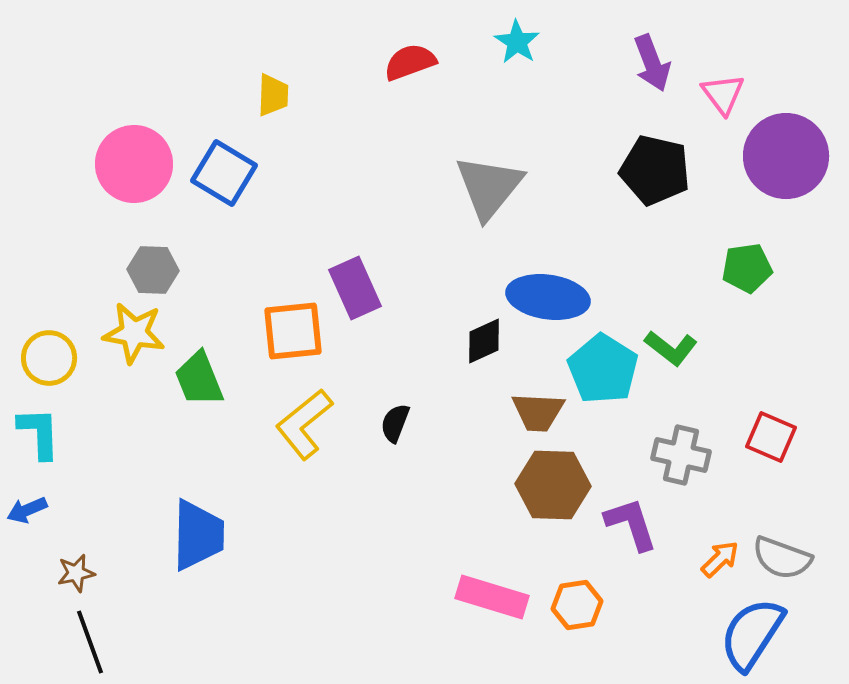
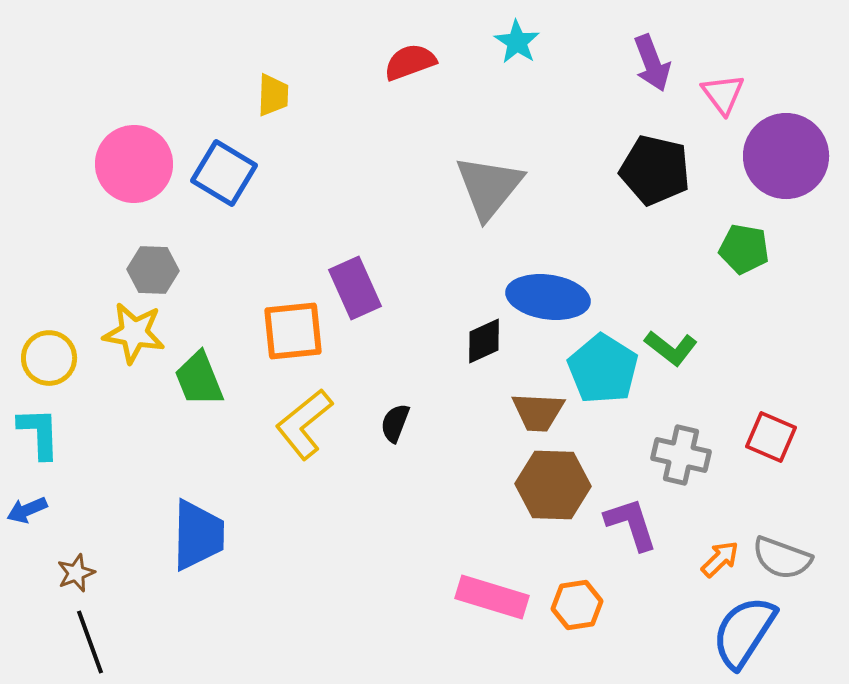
green pentagon: moved 3 px left, 19 px up; rotated 18 degrees clockwise
brown star: rotated 9 degrees counterclockwise
blue semicircle: moved 8 px left, 2 px up
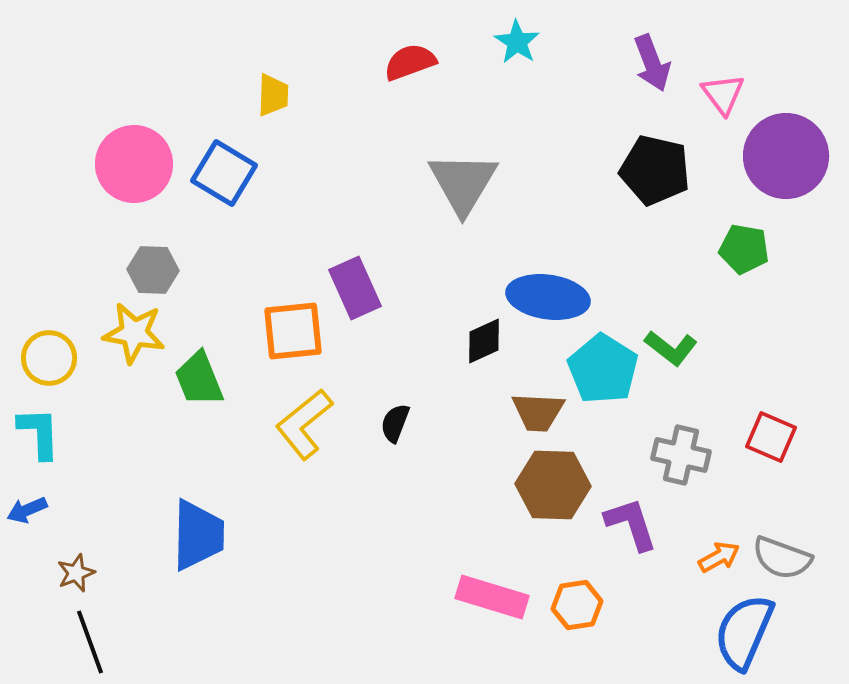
gray triangle: moved 26 px left, 4 px up; rotated 8 degrees counterclockwise
orange arrow: moved 1 px left, 2 px up; rotated 15 degrees clockwise
blue semicircle: rotated 10 degrees counterclockwise
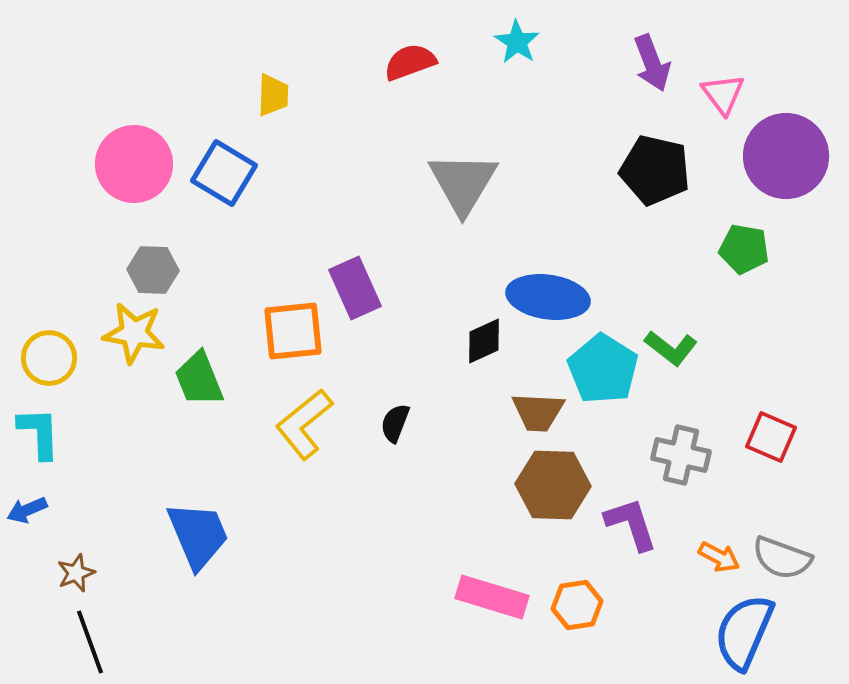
blue trapezoid: rotated 24 degrees counterclockwise
orange arrow: rotated 57 degrees clockwise
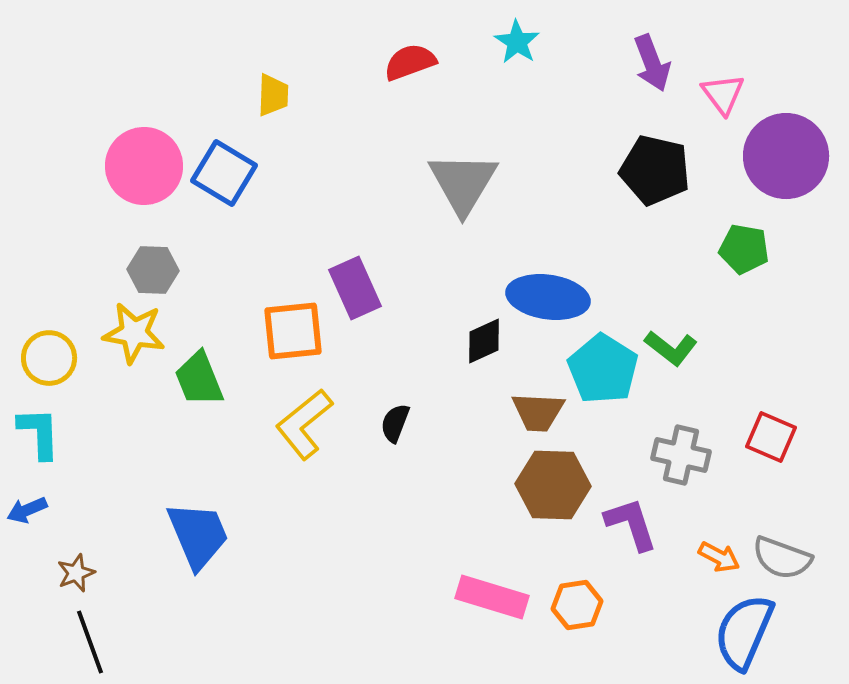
pink circle: moved 10 px right, 2 px down
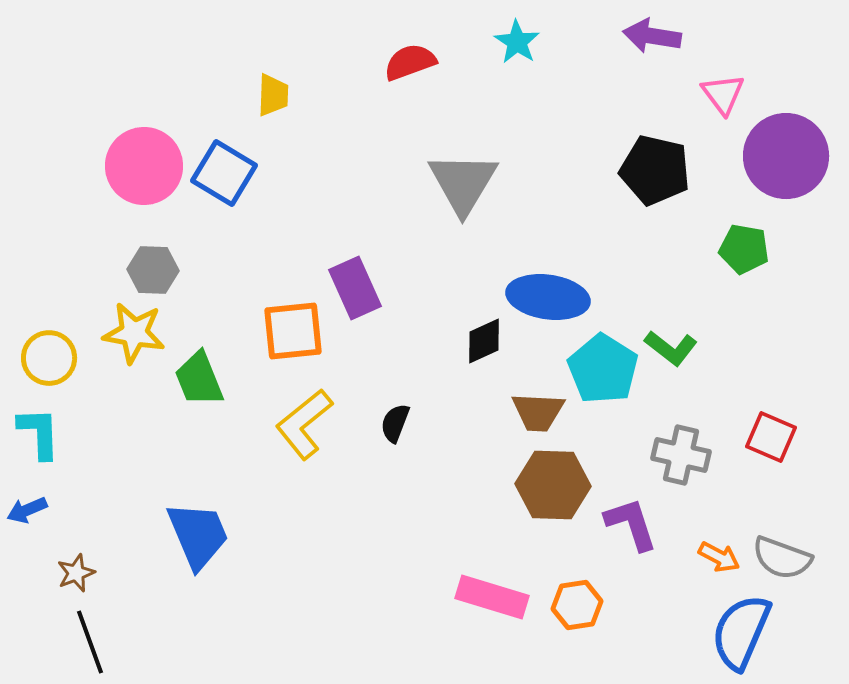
purple arrow: moved 27 px up; rotated 120 degrees clockwise
blue semicircle: moved 3 px left
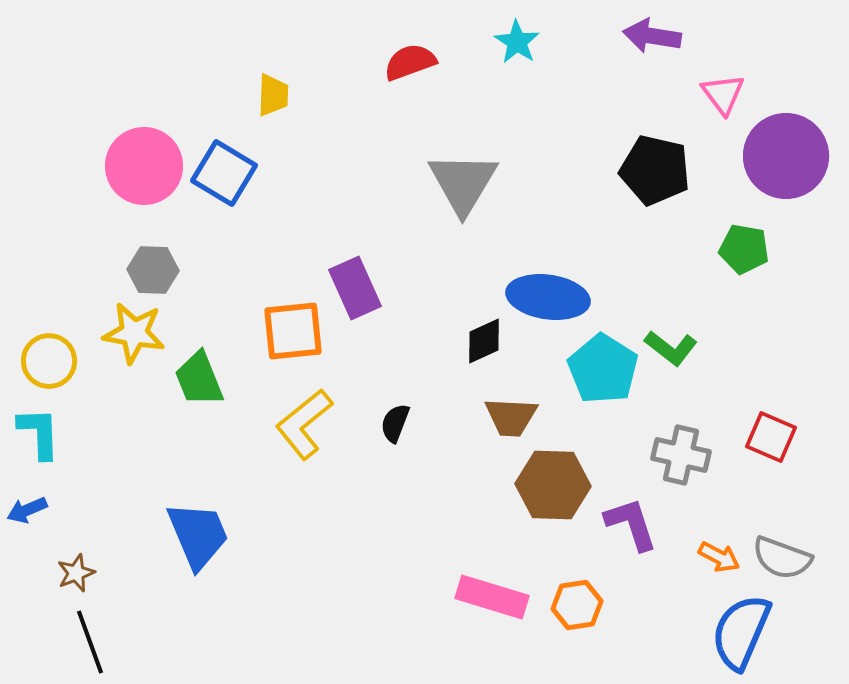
yellow circle: moved 3 px down
brown trapezoid: moved 27 px left, 5 px down
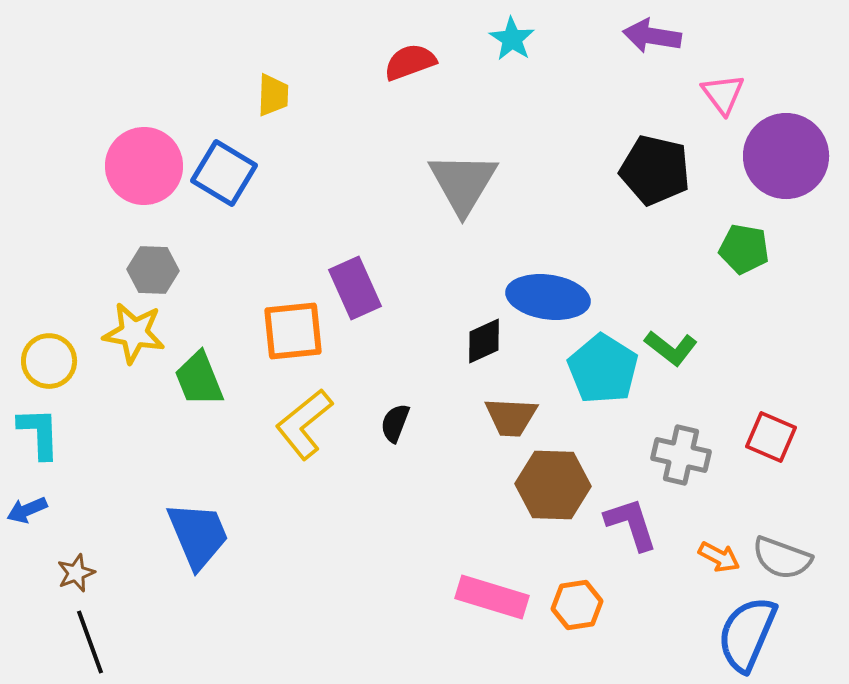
cyan star: moved 5 px left, 3 px up
blue semicircle: moved 6 px right, 2 px down
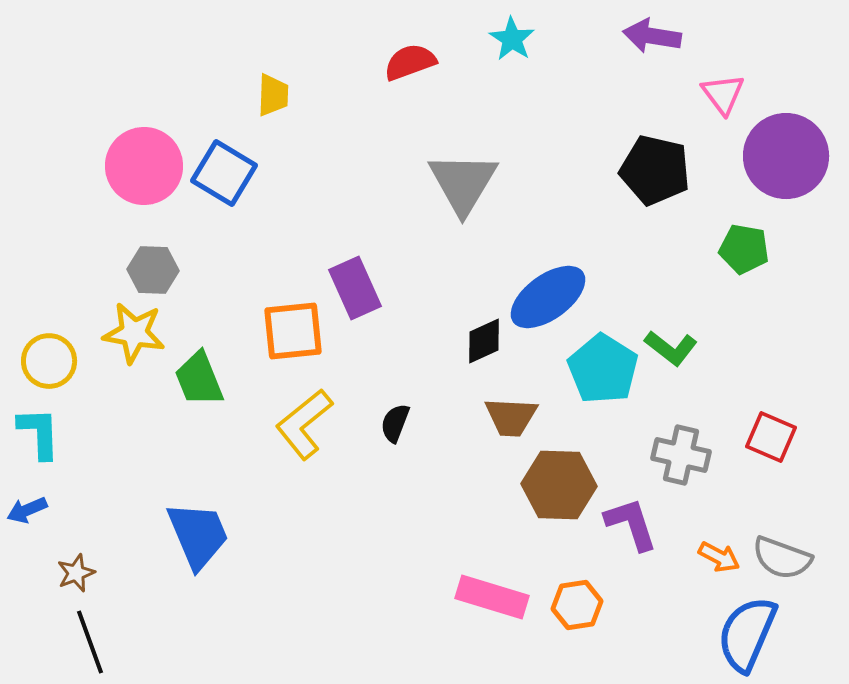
blue ellipse: rotated 44 degrees counterclockwise
brown hexagon: moved 6 px right
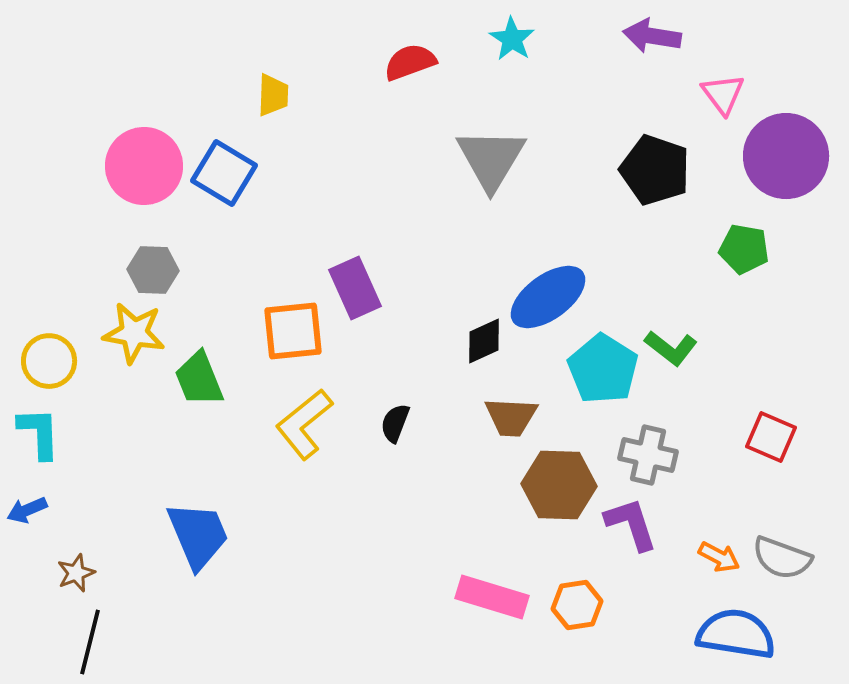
black pentagon: rotated 6 degrees clockwise
gray triangle: moved 28 px right, 24 px up
gray cross: moved 33 px left
blue semicircle: moved 11 px left; rotated 76 degrees clockwise
black line: rotated 34 degrees clockwise
